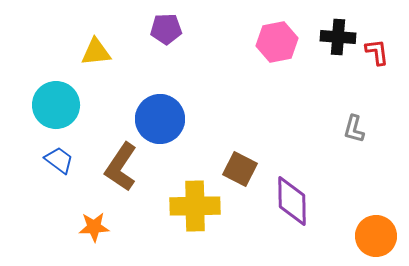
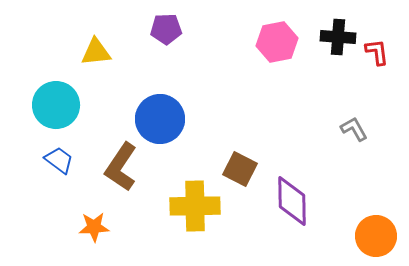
gray L-shape: rotated 136 degrees clockwise
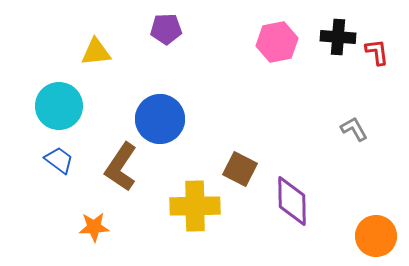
cyan circle: moved 3 px right, 1 px down
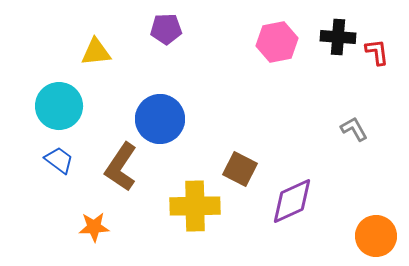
purple diamond: rotated 66 degrees clockwise
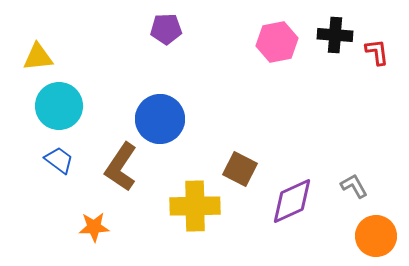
black cross: moved 3 px left, 2 px up
yellow triangle: moved 58 px left, 5 px down
gray L-shape: moved 57 px down
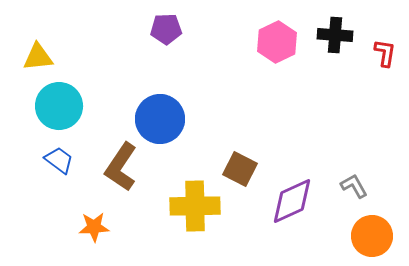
pink hexagon: rotated 15 degrees counterclockwise
red L-shape: moved 8 px right, 1 px down; rotated 16 degrees clockwise
orange circle: moved 4 px left
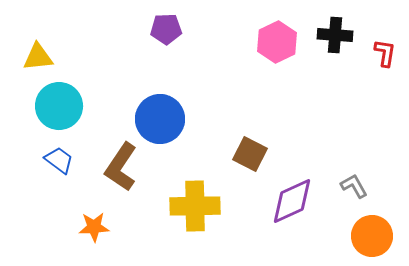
brown square: moved 10 px right, 15 px up
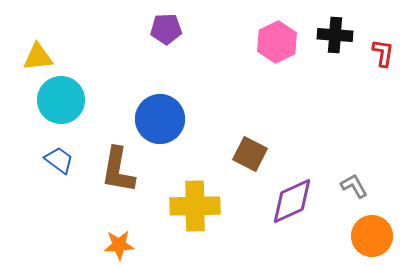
red L-shape: moved 2 px left
cyan circle: moved 2 px right, 6 px up
brown L-shape: moved 3 px left, 3 px down; rotated 24 degrees counterclockwise
orange star: moved 25 px right, 18 px down
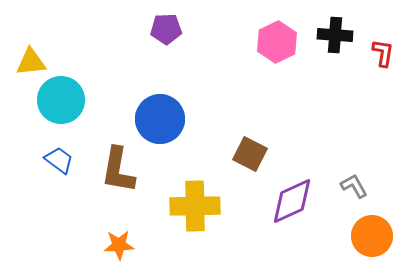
yellow triangle: moved 7 px left, 5 px down
